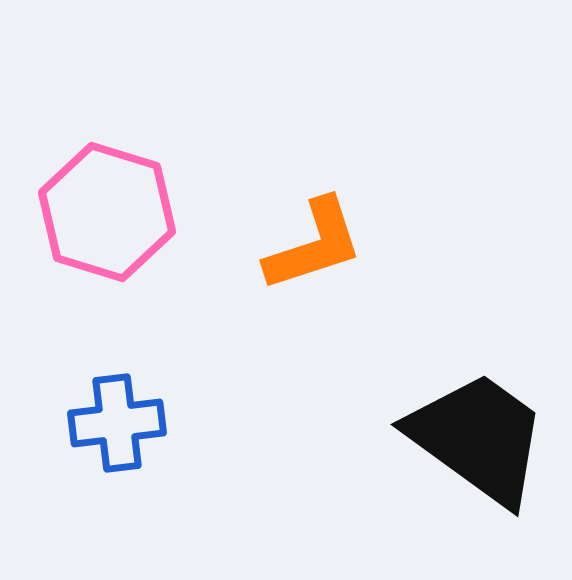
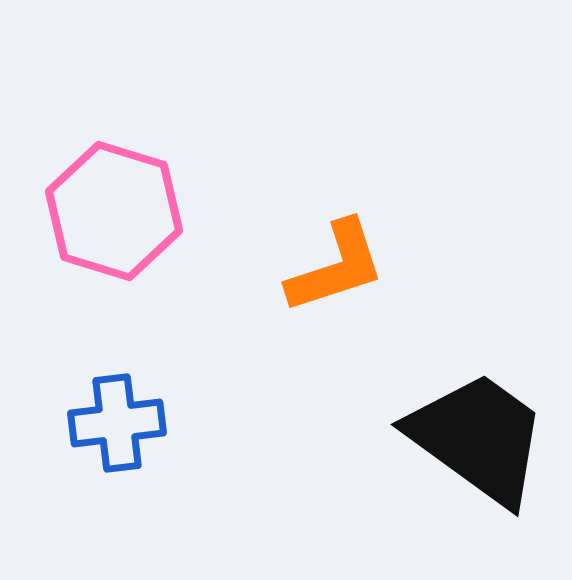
pink hexagon: moved 7 px right, 1 px up
orange L-shape: moved 22 px right, 22 px down
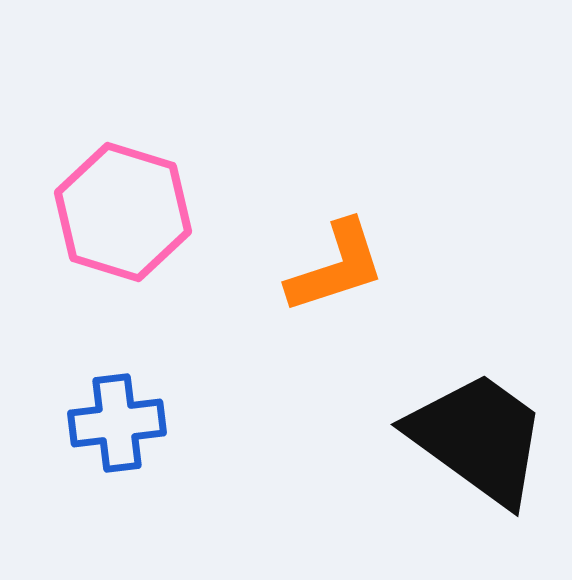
pink hexagon: moved 9 px right, 1 px down
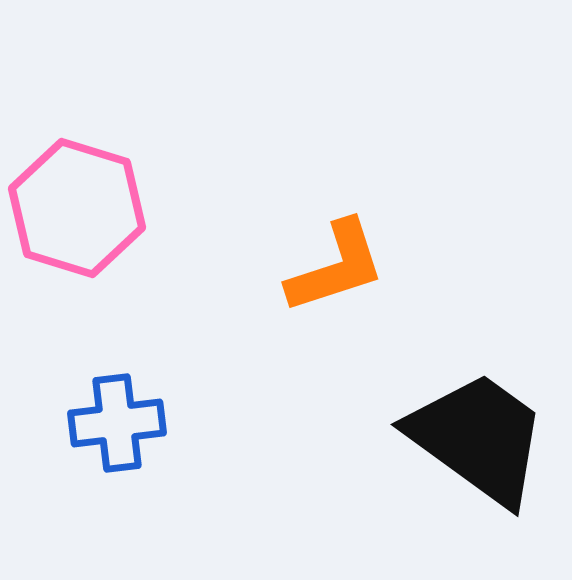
pink hexagon: moved 46 px left, 4 px up
